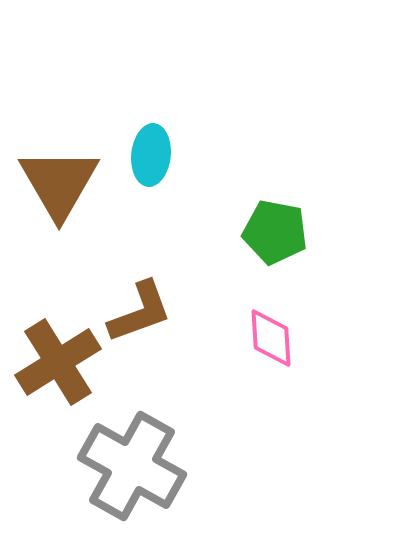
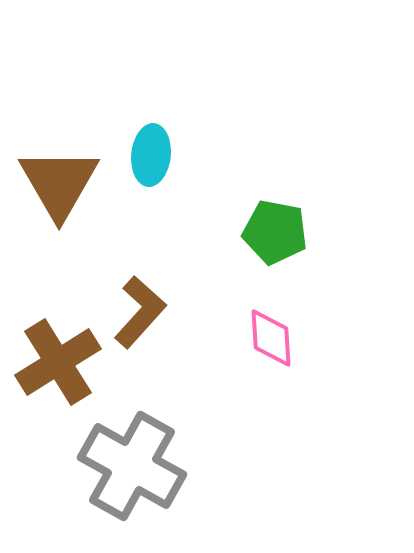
brown L-shape: rotated 28 degrees counterclockwise
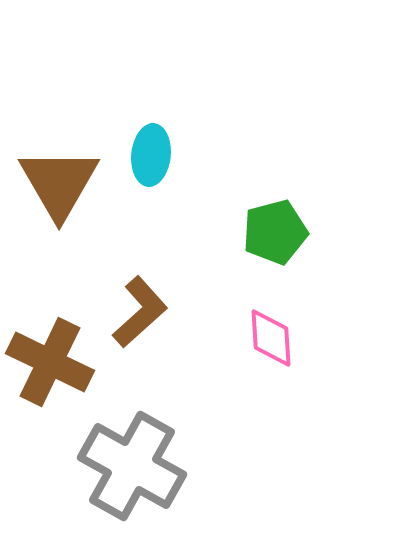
green pentagon: rotated 26 degrees counterclockwise
brown L-shape: rotated 6 degrees clockwise
brown cross: moved 8 px left; rotated 32 degrees counterclockwise
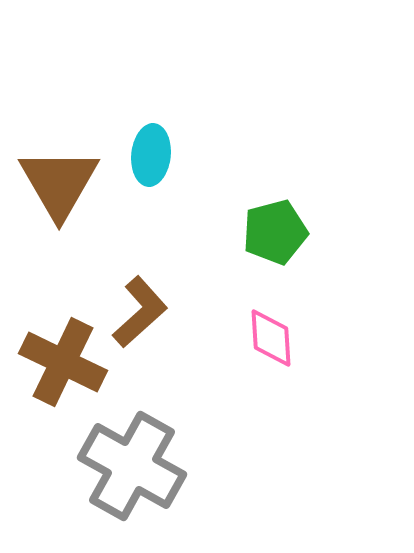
brown cross: moved 13 px right
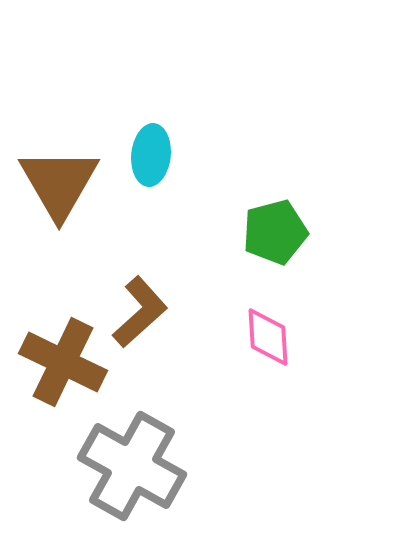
pink diamond: moved 3 px left, 1 px up
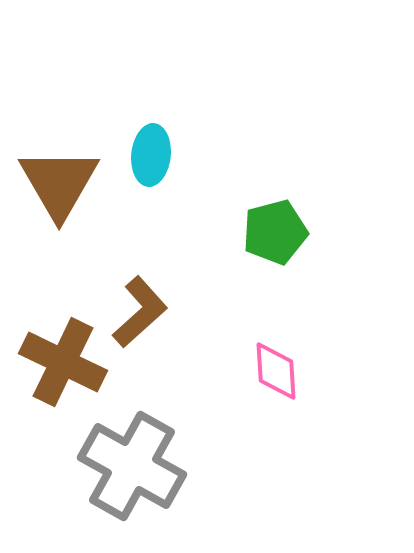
pink diamond: moved 8 px right, 34 px down
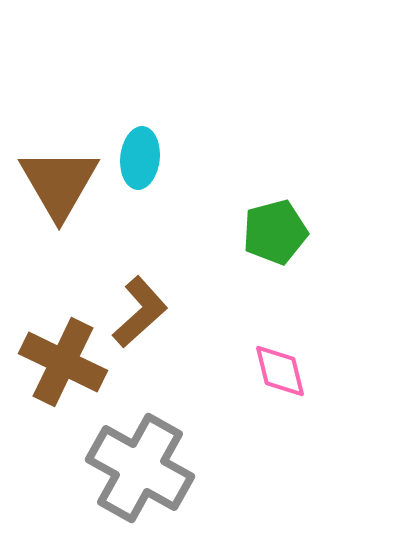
cyan ellipse: moved 11 px left, 3 px down
pink diamond: moved 4 px right; rotated 10 degrees counterclockwise
gray cross: moved 8 px right, 2 px down
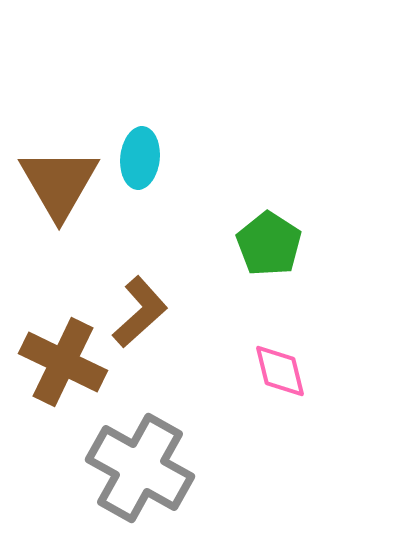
green pentagon: moved 6 px left, 12 px down; rotated 24 degrees counterclockwise
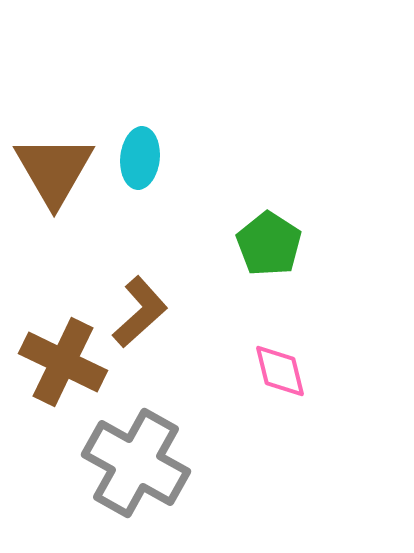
brown triangle: moved 5 px left, 13 px up
gray cross: moved 4 px left, 5 px up
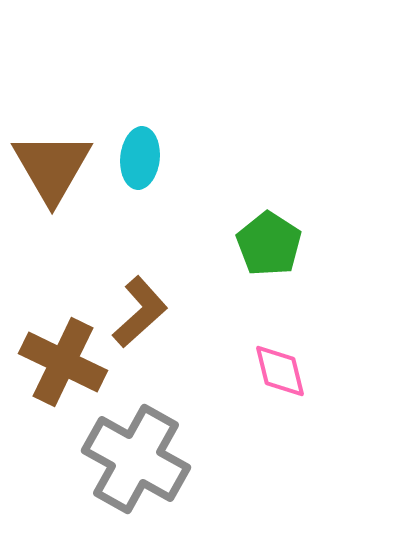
brown triangle: moved 2 px left, 3 px up
gray cross: moved 4 px up
